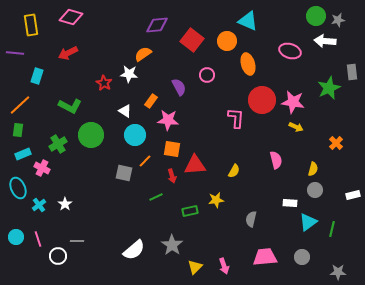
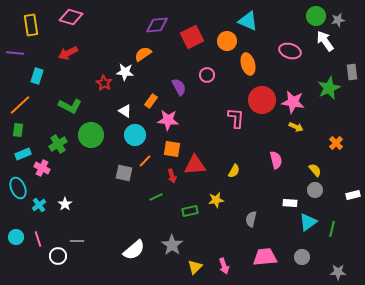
red square at (192, 40): moved 3 px up; rotated 25 degrees clockwise
white arrow at (325, 41): rotated 50 degrees clockwise
white star at (129, 74): moved 4 px left, 2 px up
yellow semicircle at (313, 169): moved 2 px right, 1 px down; rotated 56 degrees counterclockwise
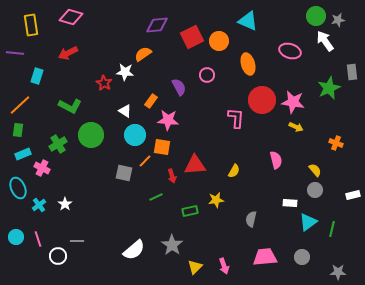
orange circle at (227, 41): moved 8 px left
orange cross at (336, 143): rotated 24 degrees counterclockwise
orange square at (172, 149): moved 10 px left, 2 px up
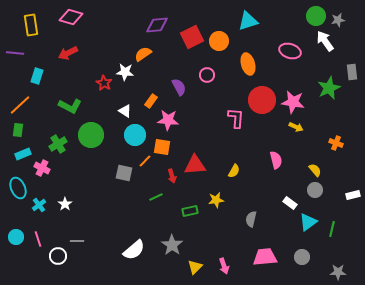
cyan triangle at (248, 21): rotated 40 degrees counterclockwise
white rectangle at (290, 203): rotated 32 degrees clockwise
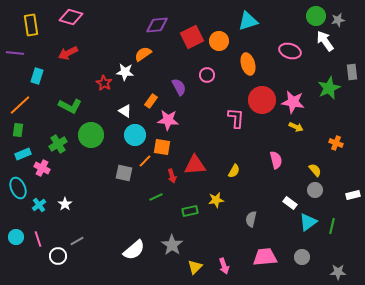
green line at (332, 229): moved 3 px up
gray line at (77, 241): rotated 32 degrees counterclockwise
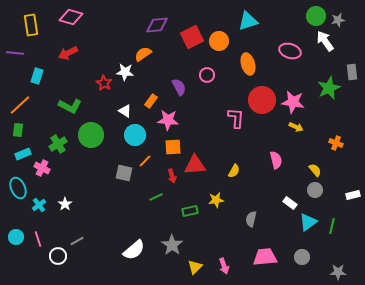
orange square at (162, 147): moved 11 px right; rotated 12 degrees counterclockwise
